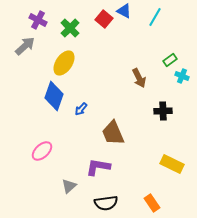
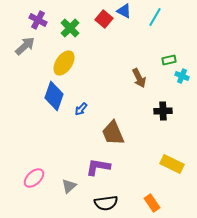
green rectangle: moved 1 px left; rotated 24 degrees clockwise
pink ellipse: moved 8 px left, 27 px down
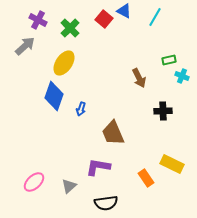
blue arrow: rotated 24 degrees counterclockwise
pink ellipse: moved 4 px down
orange rectangle: moved 6 px left, 25 px up
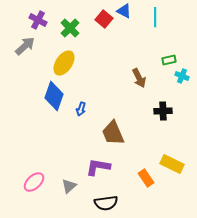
cyan line: rotated 30 degrees counterclockwise
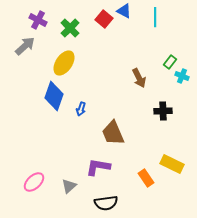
green rectangle: moved 1 px right, 2 px down; rotated 40 degrees counterclockwise
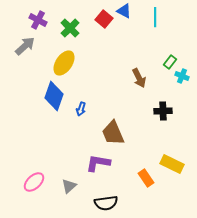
purple L-shape: moved 4 px up
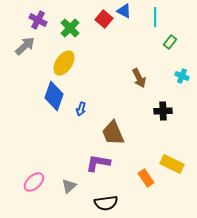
green rectangle: moved 20 px up
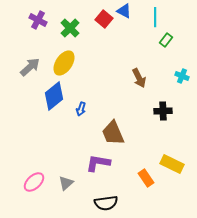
green rectangle: moved 4 px left, 2 px up
gray arrow: moved 5 px right, 21 px down
blue diamond: rotated 32 degrees clockwise
gray triangle: moved 3 px left, 3 px up
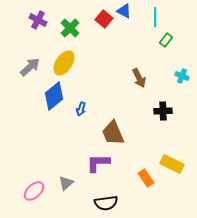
purple L-shape: rotated 10 degrees counterclockwise
pink ellipse: moved 9 px down
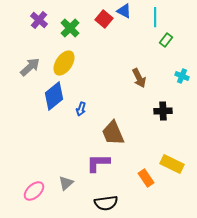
purple cross: moved 1 px right; rotated 12 degrees clockwise
